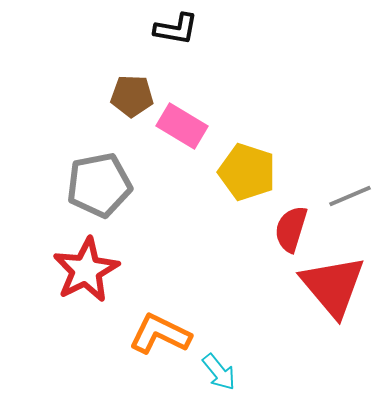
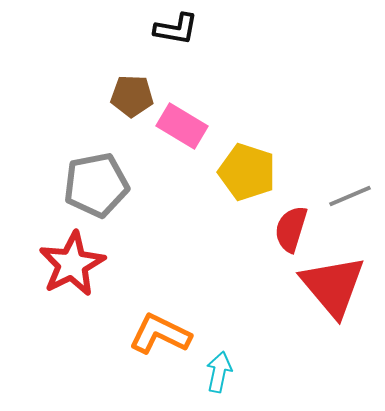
gray pentagon: moved 3 px left
red star: moved 14 px left, 6 px up
cyan arrow: rotated 129 degrees counterclockwise
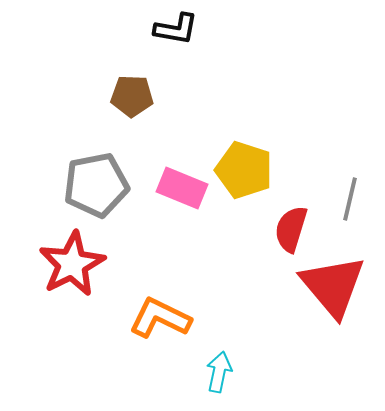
pink rectangle: moved 62 px down; rotated 9 degrees counterclockwise
yellow pentagon: moved 3 px left, 2 px up
gray line: moved 3 px down; rotated 54 degrees counterclockwise
orange L-shape: moved 16 px up
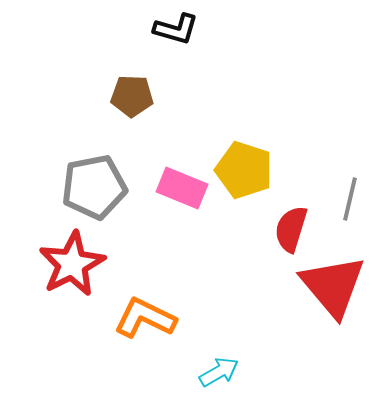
black L-shape: rotated 6 degrees clockwise
gray pentagon: moved 2 px left, 2 px down
orange L-shape: moved 15 px left
cyan arrow: rotated 48 degrees clockwise
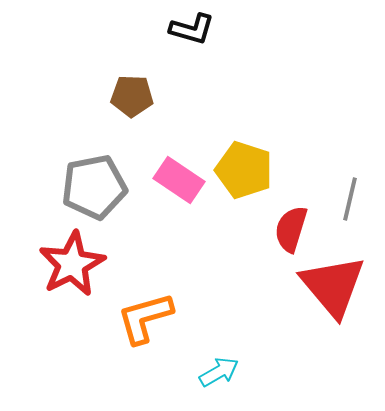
black L-shape: moved 16 px right
pink rectangle: moved 3 px left, 8 px up; rotated 12 degrees clockwise
orange L-shape: rotated 42 degrees counterclockwise
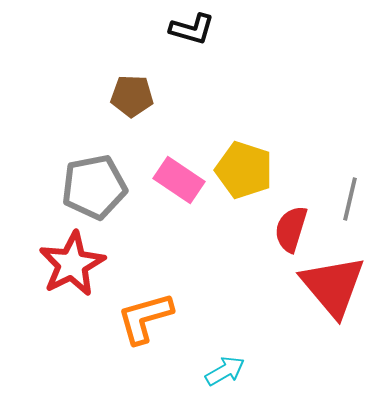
cyan arrow: moved 6 px right, 1 px up
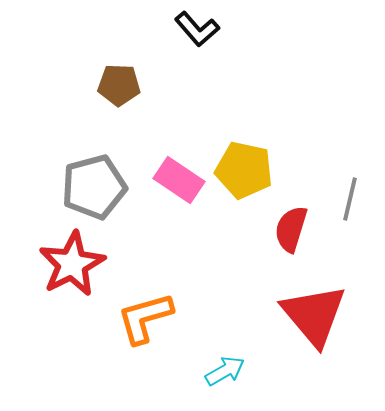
black L-shape: moved 5 px right; rotated 33 degrees clockwise
brown pentagon: moved 13 px left, 11 px up
yellow pentagon: rotated 6 degrees counterclockwise
gray pentagon: rotated 4 degrees counterclockwise
red triangle: moved 19 px left, 29 px down
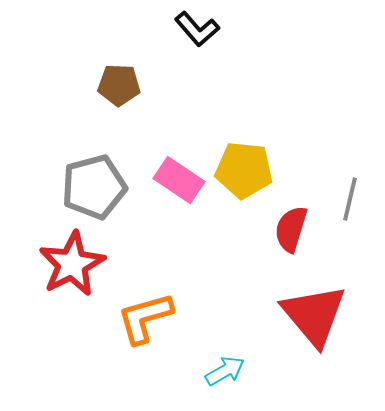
yellow pentagon: rotated 6 degrees counterclockwise
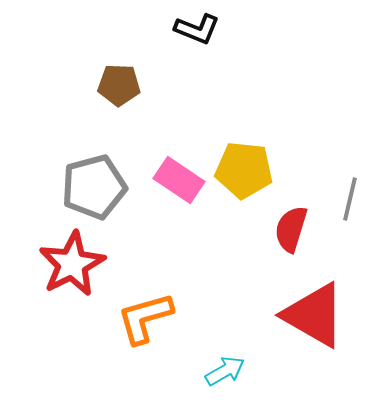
black L-shape: rotated 27 degrees counterclockwise
red triangle: rotated 20 degrees counterclockwise
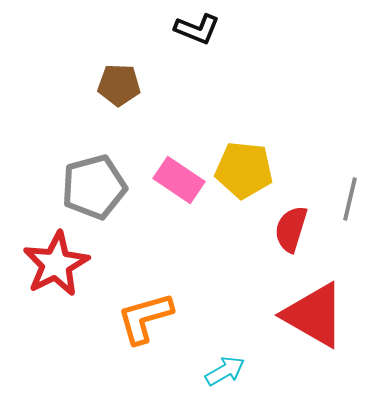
red star: moved 16 px left
